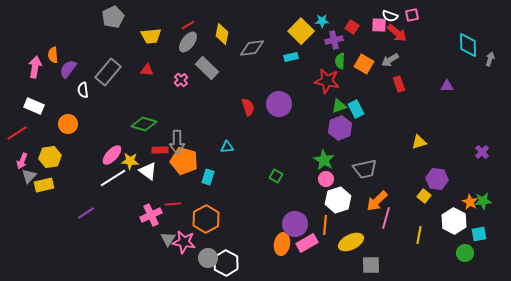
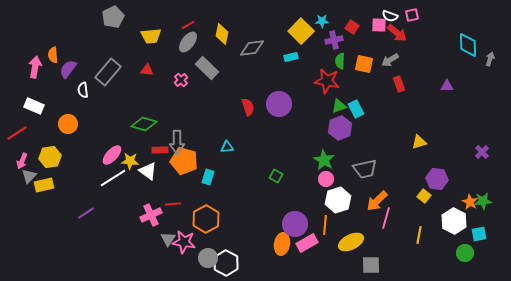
orange square at (364, 64): rotated 18 degrees counterclockwise
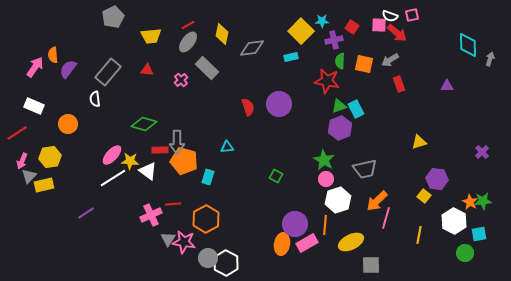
pink arrow at (35, 67): rotated 25 degrees clockwise
white semicircle at (83, 90): moved 12 px right, 9 px down
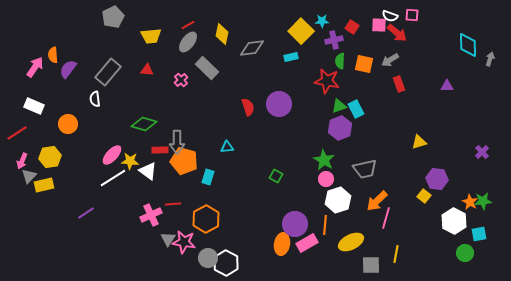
pink square at (412, 15): rotated 16 degrees clockwise
yellow line at (419, 235): moved 23 px left, 19 px down
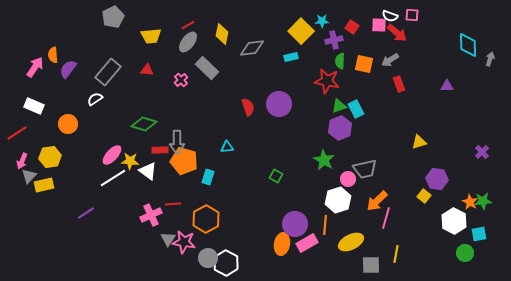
white semicircle at (95, 99): rotated 63 degrees clockwise
pink circle at (326, 179): moved 22 px right
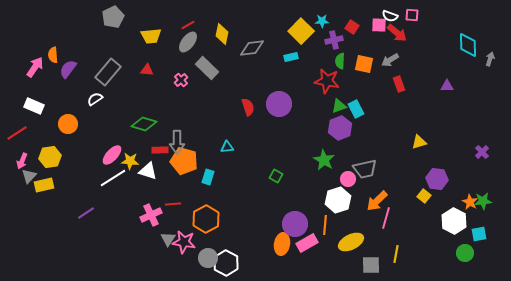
white triangle at (148, 171): rotated 18 degrees counterclockwise
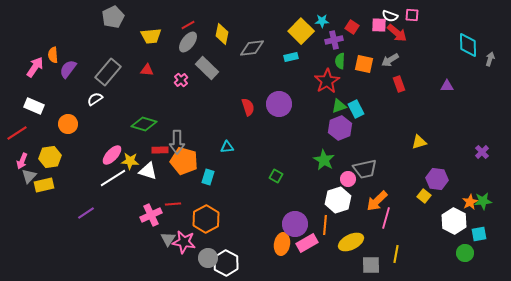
red star at (327, 81): rotated 30 degrees clockwise
orange star at (470, 202): rotated 14 degrees clockwise
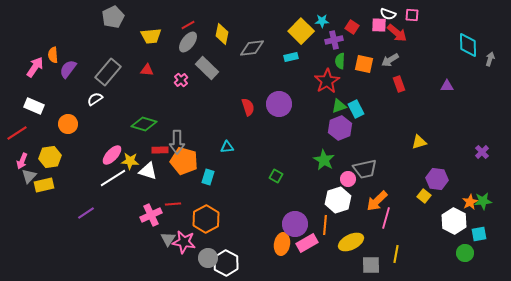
white semicircle at (390, 16): moved 2 px left, 2 px up
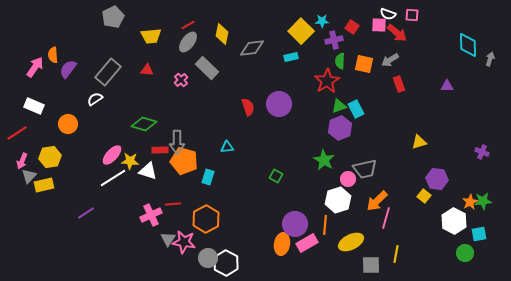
purple cross at (482, 152): rotated 24 degrees counterclockwise
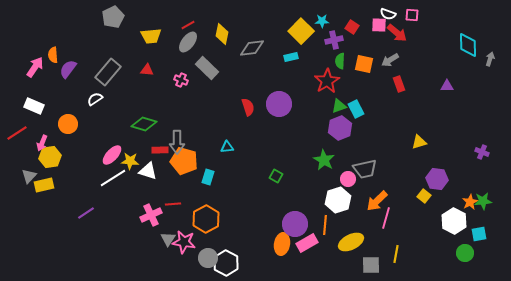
pink cross at (181, 80): rotated 24 degrees counterclockwise
pink arrow at (22, 161): moved 20 px right, 18 px up
